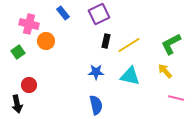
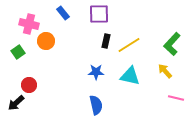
purple square: rotated 25 degrees clockwise
green L-shape: moved 1 px right; rotated 20 degrees counterclockwise
black arrow: moved 1 px left, 1 px up; rotated 60 degrees clockwise
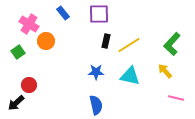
pink cross: rotated 18 degrees clockwise
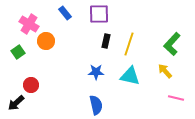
blue rectangle: moved 2 px right
yellow line: moved 1 px up; rotated 40 degrees counterclockwise
red circle: moved 2 px right
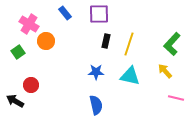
black arrow: moved 1 px left, 2 px up; rotated 72 degrees clockwise
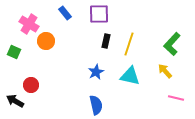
green square: moved 4 px left; rotated 32 degrees counterclockwise
blue star: rotated 28 degrees counterclockwise
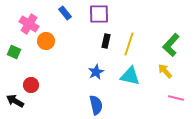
green L-shape: moved 1 px left, 1 px down
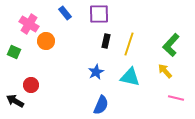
cyan triangle: moved 1 px down
blue semicircle: moved 5 px right; rotated 36 degrees clockwise
